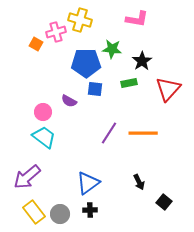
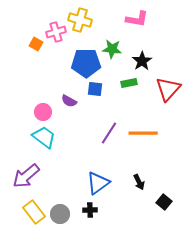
purple arrow: moved 1 px left, 1 px up
blue triangle: moved 10 px right
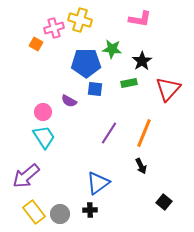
pink L-shape: moved 3 px right
pink cross: moved 2 px left, 4 px up
orange line: moved 1 px right; rotated 68 degrees counterclockwise
cyan trapezoid: rotated 20 degrees clockwise
black arrow: moved 2 px right, 16 px up
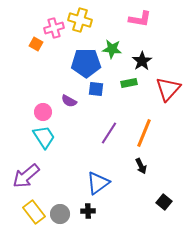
blue square: moved 1 px right
black cross: moved 2 px left, 1 px down
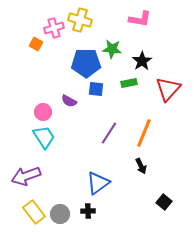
purple arrow: rotated 20 degrees clockwise
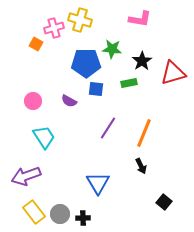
red triangle: moved 5 px right, 16 px up; rotated 32 degrees clockwise
pink circle: moved 10 px left, 11 px up
purple line: moved 1 px left, 5 px up
blue triangle: rotated 25 degrees counterclockwise
black cross: moved 5 px left, 7 px down
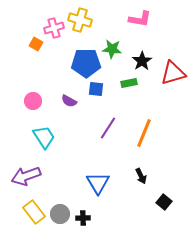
black arrow: moved 10 px down
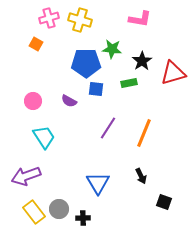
pink cross: moved 5 px left, 10 px up
black square: rotated 21 degrees counterclockwise
gray circle: moved 1 px left, 5 px up
